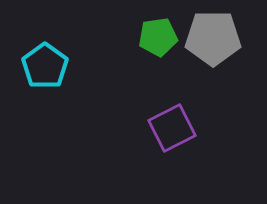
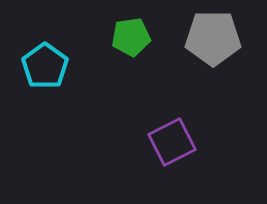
green pentagon: moved 27 px left
purple square: moved 14 px down
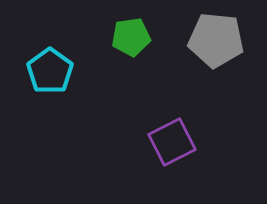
gray pentagon: moved 3 px right, 2 px down; rotated 6 degrees clockwise
cyan pentagon: moved 5 px right, 5 px down
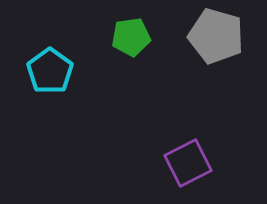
gray pentagon: moved 4 px up; rotated 10 degrees clockwise
purple square: moved 16 px right, 21 px down
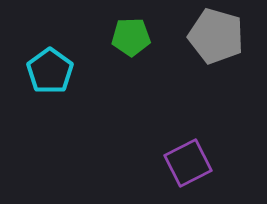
green pentagon: rotated 6 degrees clockwise
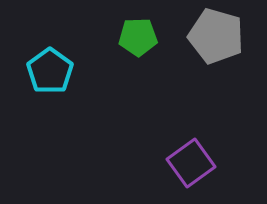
green pentagon: moved 7 px right
purple square: moved 3 px right; rotated 9 degrees counterclockwise
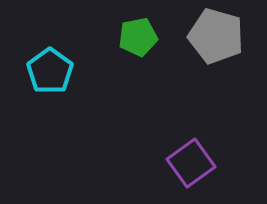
green pentagon: rotated 9 degrees counterclockwise
